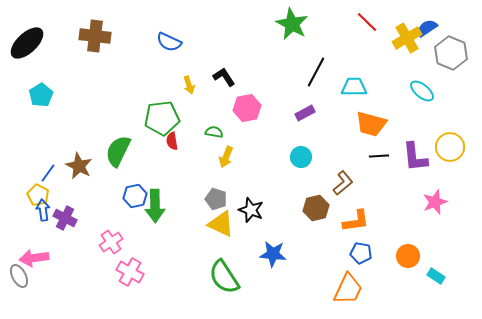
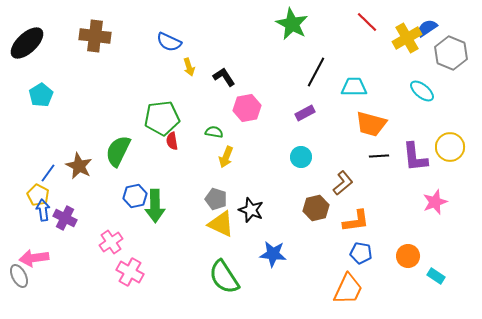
yellow arrow at (189, 85): moved 18 px up
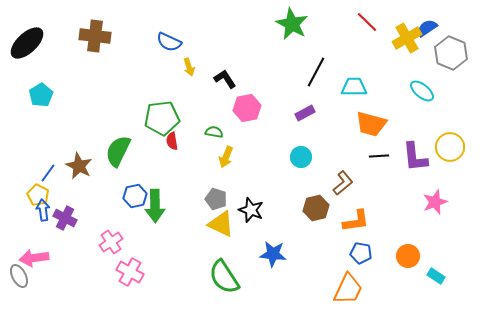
black L-shape at (224, 77): moved 1 px right, 2 px down
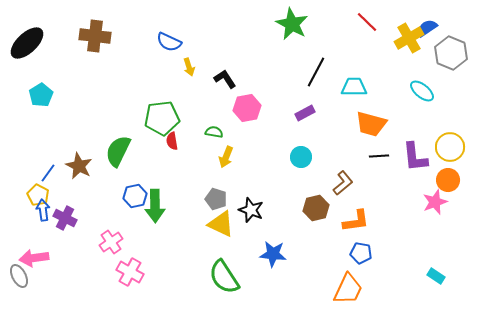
yellow cross at (407, 38): moved 2 px right
orange circle at (408, 256): moved 40 px right, 76 px up
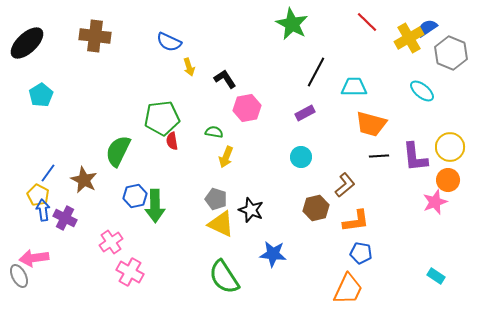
brown star at (79, 166): moved 5 px right, 14 px down
brown L-shape at (343, 183): moved 2 px right, 2 px down
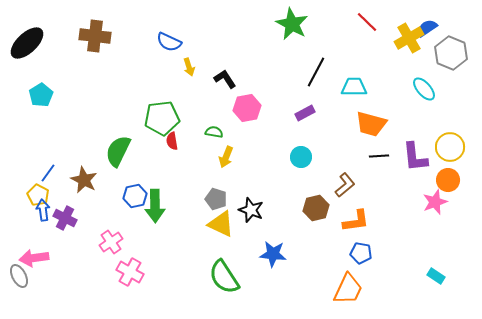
cyan ellipse at (422, 91): moved 2 px right, 2 px up; rotated 10 degrees clockwise
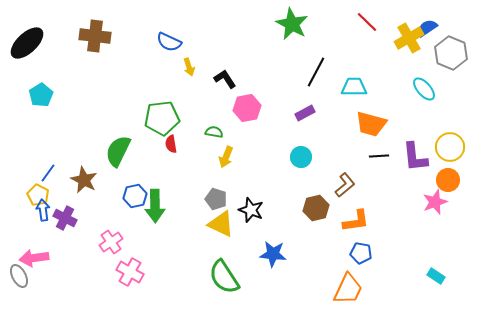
red semicircle at (172, 141): moved 1 px left, 3 px down
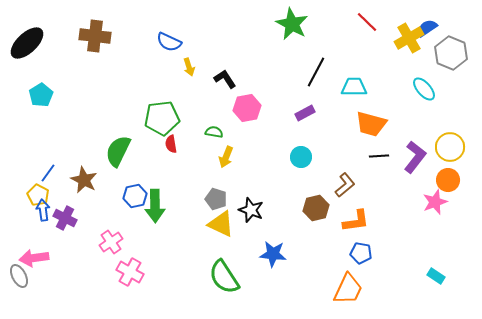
purple L-shape at (415, 157): rotated 136 degrees counterclockwise
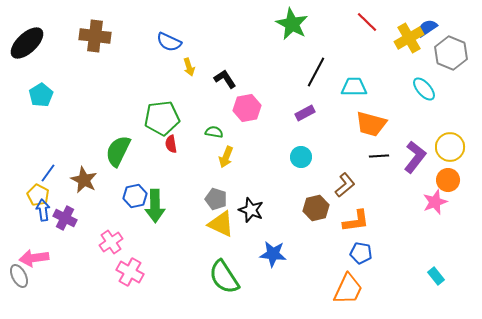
cyan rectangle at (436, 276): rotated 18 degrees clockwise
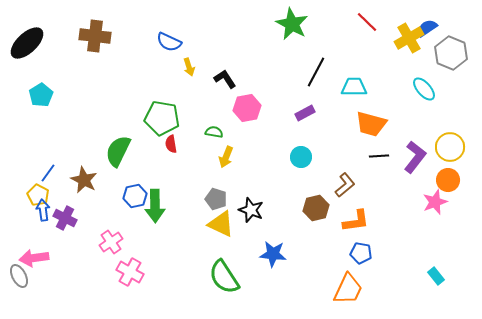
green pentagon at (162, 118): rotated 16 degrees clockwise
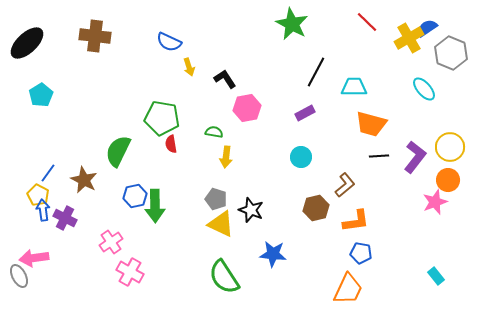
yellow arrow at (226, 157): rotated 15 degrees counterclockwise
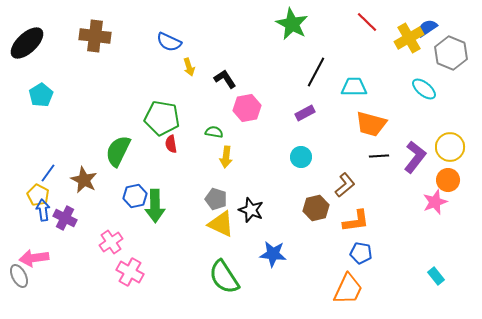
cyan ellipse at (424, 89): rotated 10 degrees counterclockwise
